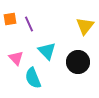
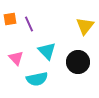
cyan semicircle: moved 4 px right, 1 px down; rotated 80 degrees counterclockwise
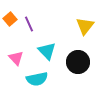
orange square: rotated 32 degrees counterclockwise
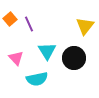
cyan triangle: rotated 12 degrees clockwise
black circle: moved 4 px left, 4 px up
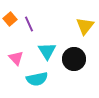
black circle: moved 1 px down
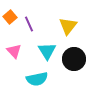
orange square: moved 2 px up
yellow triangle: moved 17 px left
pink triangle: moved 2 px left, 7 px up
